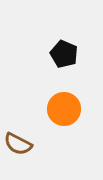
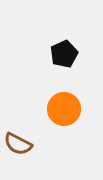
black pentagon: rotated 24 degrees clockwise
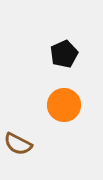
orange circle: moved 4 px up
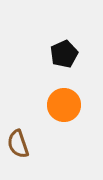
brown semicircle: rotated 44 degrees clockwise
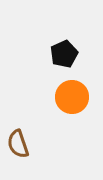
orange circle: moved 8 px right, 8 px up
